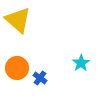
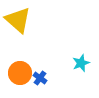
cyan star: rotated 12 degrees clockwise
orange circle: moved 3 px right, 5 px down
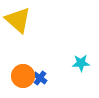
cyan star: rotated 18 degrees clockwise
orange circle: moved 3 px right, 3 px down
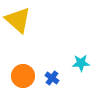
blue cross: moved 12 px right
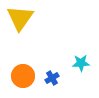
yellow triangle: moved 2 px right, 2 px up; rotated 24 degrees clockwise
blue cross: rotated 24 degrees clockwise
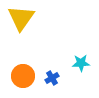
yellow triangle: moved 1 px right
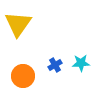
yellow triangle: moved 3 px left, 6 px down
blue cross: moved 3 px right, 13 px up
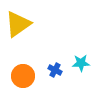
yellow triangle: rotated 20 degrees clockwise
blue cross: moved 5 px down; rotated 32 degrees counterclockwise
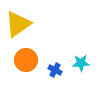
orange circle: moved 3 px right, 16 px up
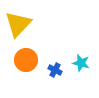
yellow triangle: rotated 12 degrees counterclockwise
cyan star: rotated 18 degrees clockwise
